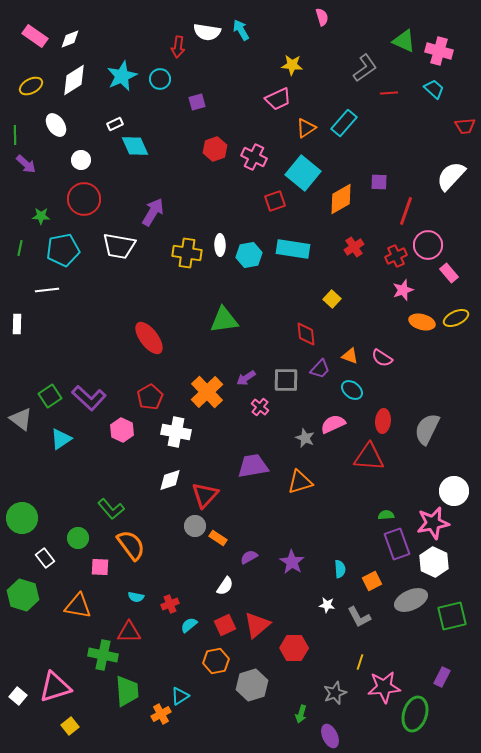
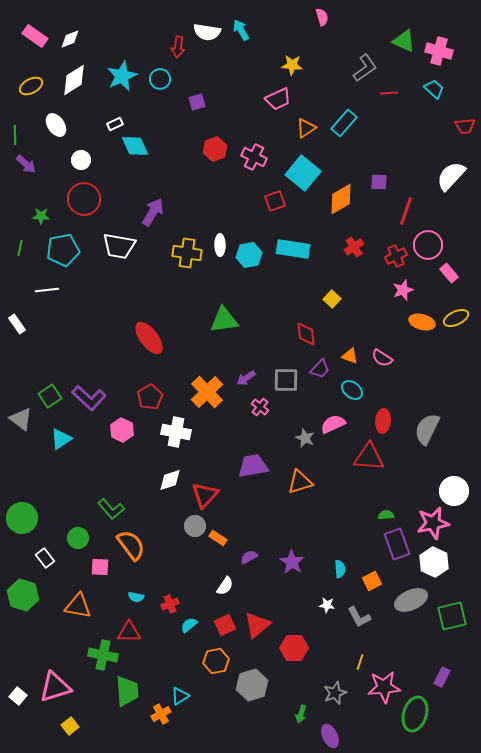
white rectangle at (17, 324): rotated 36 degrees counterclockwise
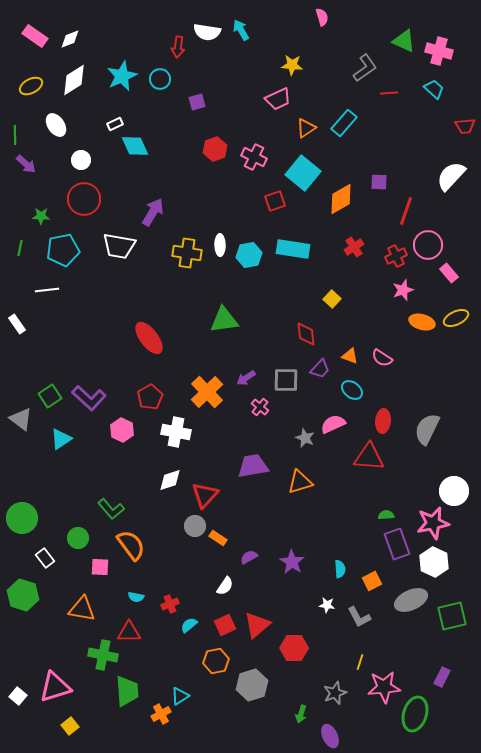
orange triangle at (78, 606): moved 4 px right, 3 px down
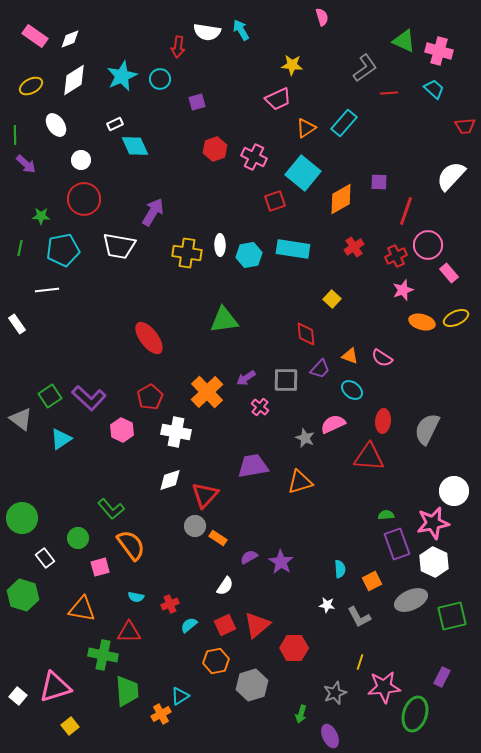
purple star at (292, 562): moved 11 px left
pink square at (100, 567): rotated 18 degrees counterclockwise
